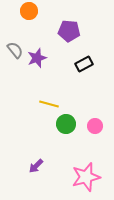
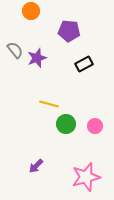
orange circle: moved 2 px right
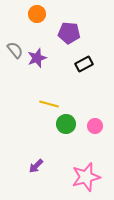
orange circle: moved 6 px right, 3 px down
purple pentagon: moved 2 px down
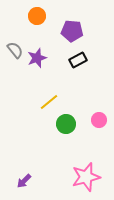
orange circle: moved 2 px down
purple pentagon: moved 3 px right, 2 px up
black rectangle: moved 6 px left, 4 px up
yellow line: moved 2 px up; rotated 54 degrees counterclockwise
pink circle: moved 4 px right, 6 px up
purple arrow: moved 12 px left, 15 px down
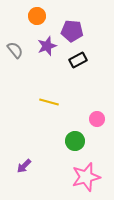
purple star: moved 10 px right, 12 px up
yellow line: rotated 54 degrees clockwise
pink circle: moved 2 px left, 1 px up
green circle: moved 9 px right, 17 px down
purple arrow: moved 15 px up
